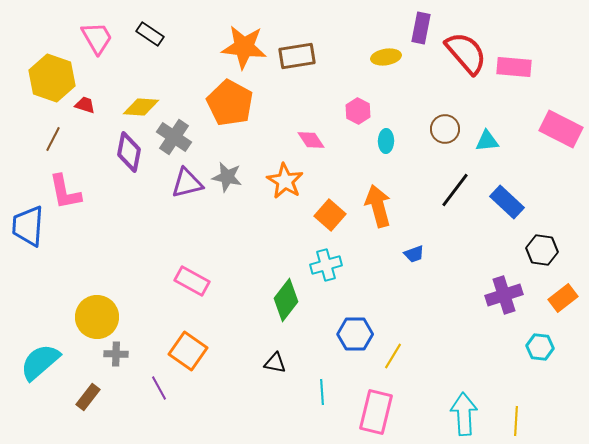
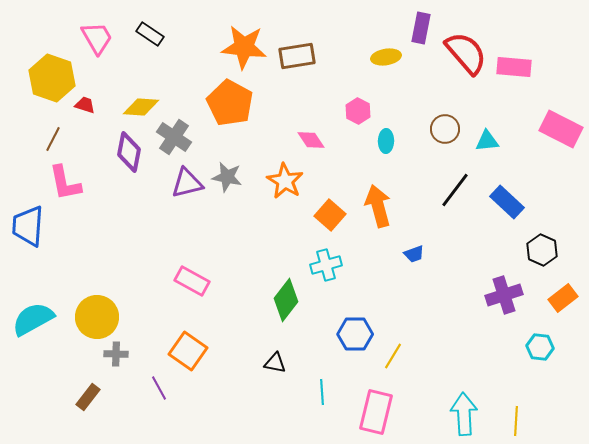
pink L-shape at (65, 192): moved 9 px up
black hexagon at (542, 250): rotated 16 degrees clockwise
cyan semicircle at (40, 362): moved 7 px left, 43 px up; rotated 12 degrees clockwise
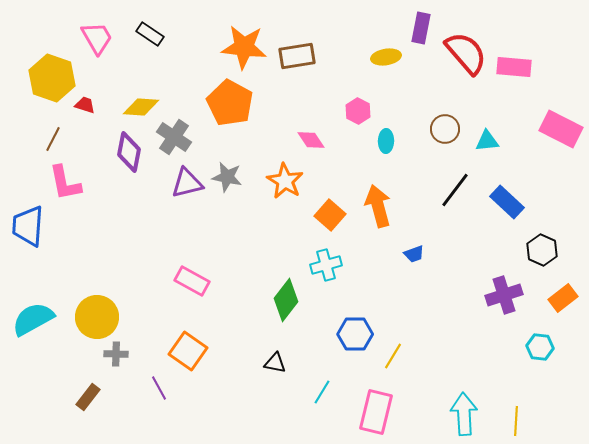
cyan line at (322, 392): rotated 35 degrees clockwise
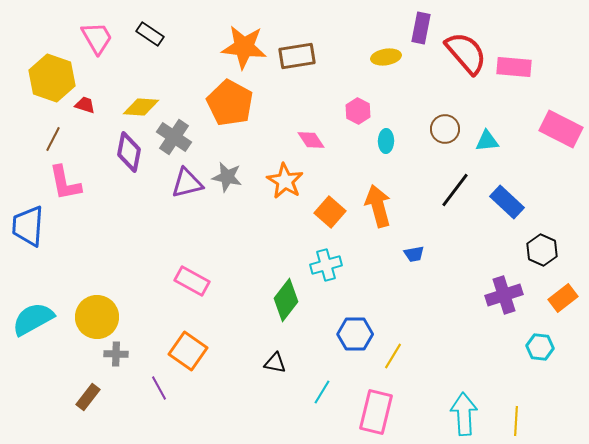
orange square at (330, 215): moved 3 px up
blue trapezoid at (414, 254): rotated 10 degrees clockwise
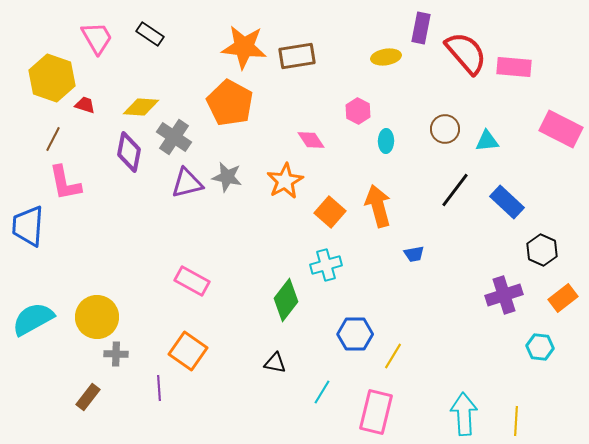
orange star at (285, 181): rotated 12 degrees clockwise
purple line at (159, 388): rotated 25 degrees clockwise
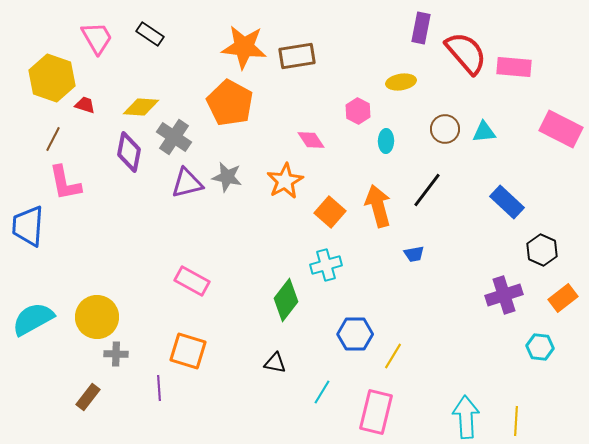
yellow ellipse at (386, 57): moved 15 px right, 25 px down
cyan triangle at (487, 141): moved 3 px left, 9 px up
black line at (455, 190): moved 28 px left
orange square at (188, 351): rotated 18 degrees counterclockwise
cyan arrow at (464, 414): moved 2 px right, 3 px down
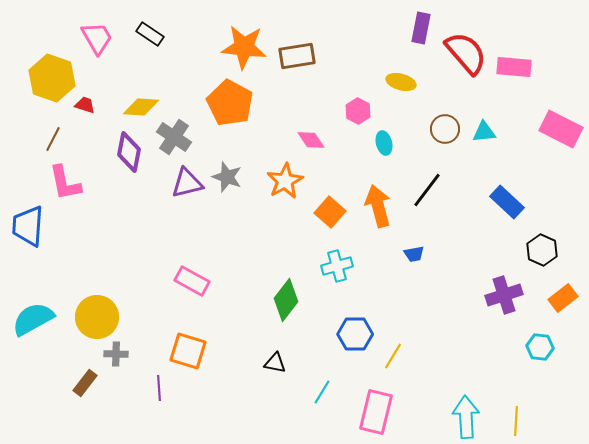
yellow ellipse at (401, 82): rotated 24 degrees clockwise
cyan ellipse at (386, 141): moved 2 px left, 2 px down; rotated 15 degrees counterclockwise
gray star at (227, 177): rotated 8 degrees clockwise
cyan cross at (326, 265): moved 11 px right, 1 px down
brown rectangle at (88, 397): moved 3 px left, 14 px up
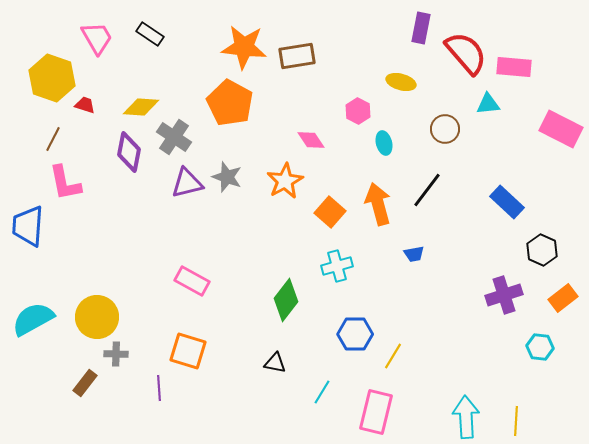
cyan triangle at (484, 132): moved 4 px right, 28 px up
orange arrow at (378, 206): moved 2 px up
